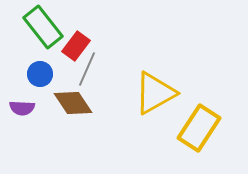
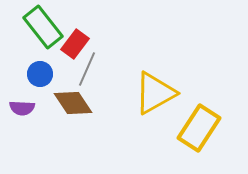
red rectangle: moved 1 px left, 2 px up
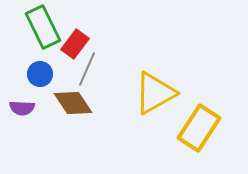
green rectangle: rotated 12 degrees clockwise
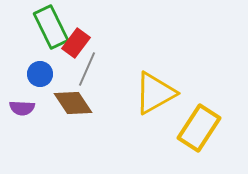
green rectangle: moved 8 px right
red rectangle: moved 1 px right, 1 px up
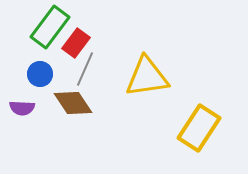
green rectangle: moved 1 px left; rotated 63 degrees clockwise
gray line: moved 2 px left
yellow triangle: moved 8 px left, 16 px up; rotated 21 degrees clockwise
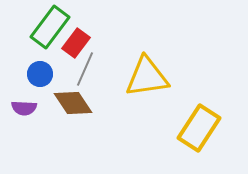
purple semicircle: moved 2 px right
